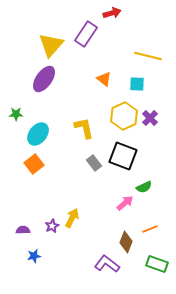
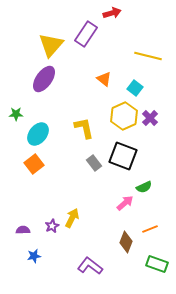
cyan square: moved 2 px left, 4 px down; rotated 35 degrees clockwise
purple L-shape: moved 17 px left, 2 px down
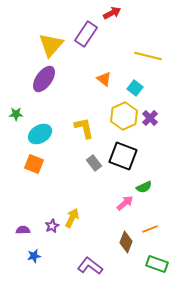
red arrow: rotated 12 degrees counterclockwise
cyan ellipse: moved 2 px right; rotated 20 degrees clockwise
orange square: rotated 30 degrees counterclockwise
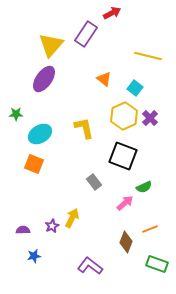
gray rectangle: moved 19 px down
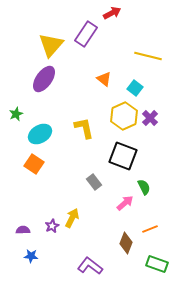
green star: rotated 24 degrees counterclockwise
orange square: rotated 12 degrees clockwise
green semicircle: rotated 91 degrees counterclockwise
brown diamond: moved 1 px down
blue star: moved 3 px left; rotated 16 degrees clockwise
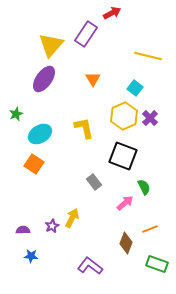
orange triangle: moved 11 px left; rotated 21 degrees clockwise
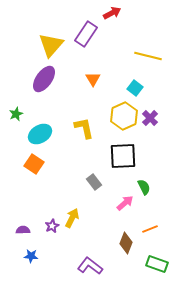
black square: rotated 24 degrees counterclockwise
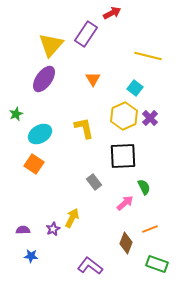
purple star: moved 1 px right, 3 px down
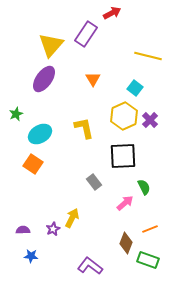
purple cross: moved 2 px down
orange square: moved 1 px left
green rectangle: moved 9 px left, 4 px up
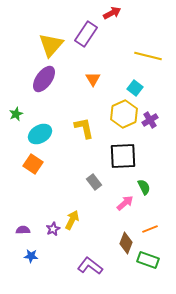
yellow hexagon: moved 2 px up
purple cross: rotated 14 degrees clockwise
yellow arrow: moved 2 px down
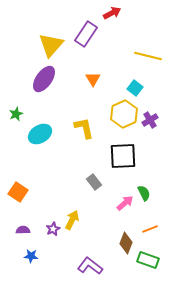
orange square: moved 15 px left, 28 px down
green semicircle: moved 6 px down
